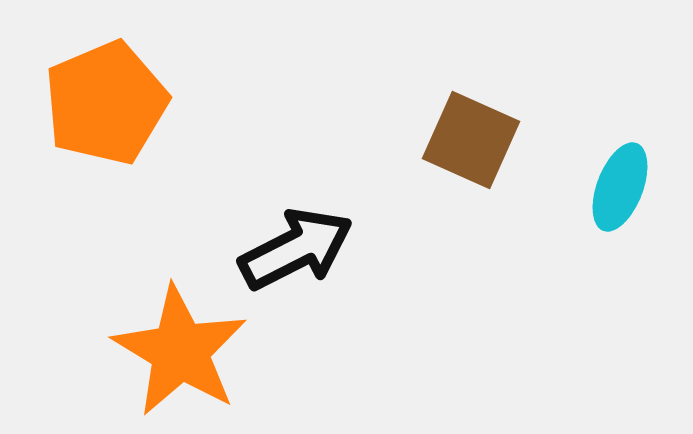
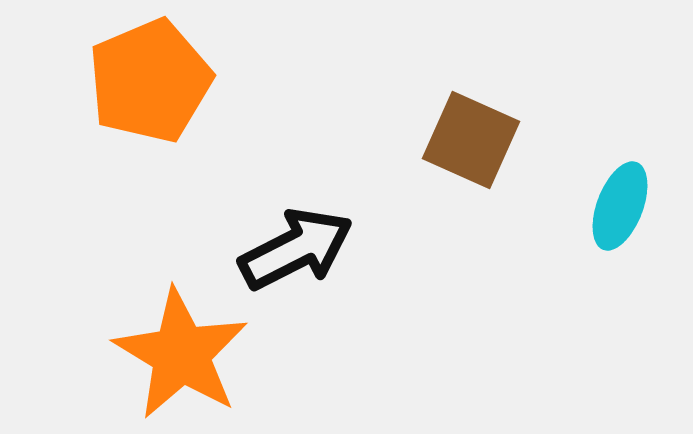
orange pentagon: moved 44 px right, 22 px up
cyan ellipse: moved 19 px down
orange star: moved 1 px right, 3 px down
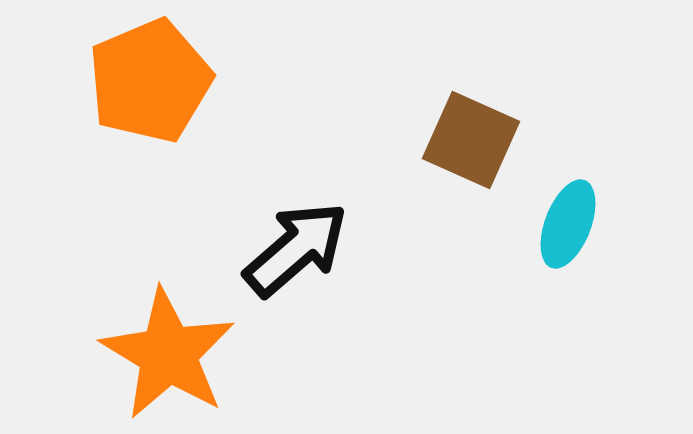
cyan ellipse: moved 52 px left, 18 px down
black arrow: rotated 14 degrees counterclockwise
orange star: moved 13 px left
